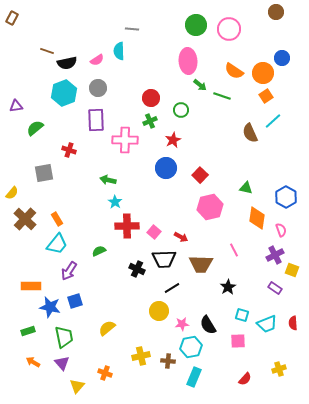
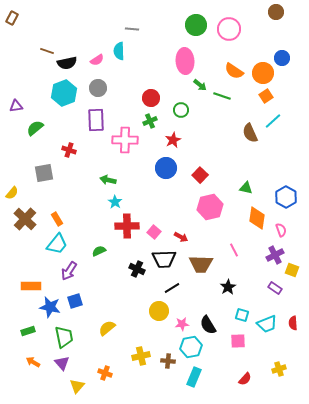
pink ellipse at (188, 61): moved 3 px left
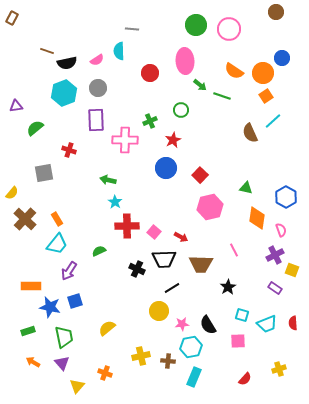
red circle at (151, 98): moved 1 px left, 25 px up
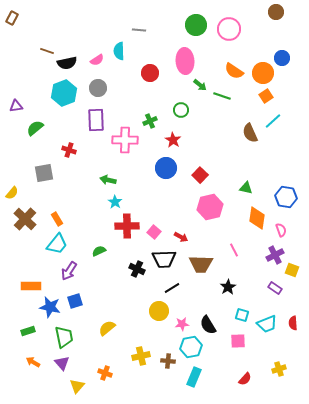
gray line at (132, 29): moved 7 px right, 1 px down
red star at (173, 140): rotated 14 degrees counterclockwise
blue hexagon at (286, 197): rotated 20 degrees counterclockwise
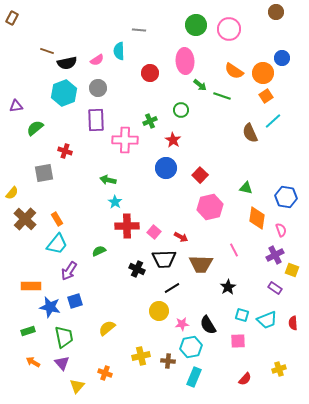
red cross at (69, 150): moved 4 px left, 1 px down
cyan trapezoid at (267, 324): moved 4 px up
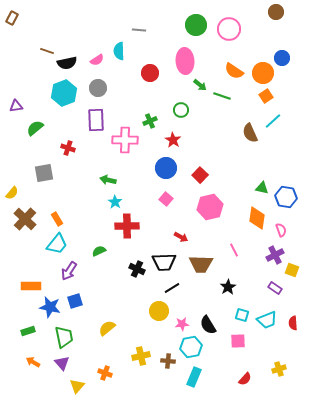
red cross at (65, 151): moved 3 px right, 3 px up
green triangle at (246, 188): moved 16 px right
pink square at (154, 232): moved 12 px right, 33 px up
black trapezoid at (164, 259): moved 3 px down
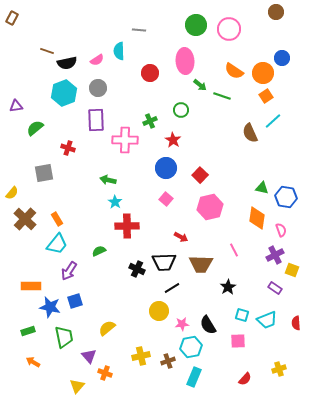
red semicircle at (293, 323): moved 3 px right
brown cross at (168, 361): rotated 24 degrees counterclockwise
purple triangle at (62, 363): moved 27 px right, 7 px up
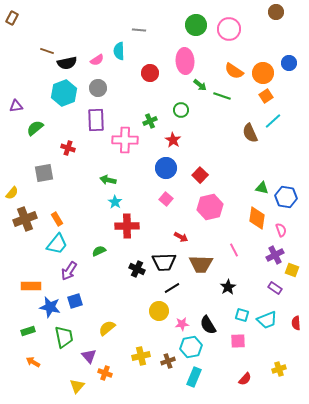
blue circle at (282, 58): moved 7 px right, 5 px down
brown cross at (25, 219): rotated 25 degrees clockwise
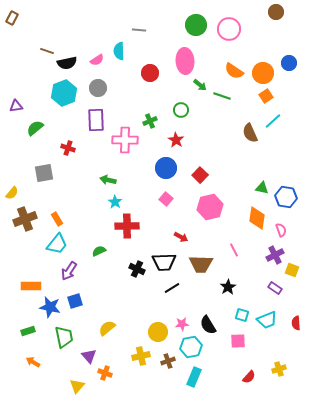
red star at (173, 140): moved 3 px right
yellow circle at (159, 311): moved 1 px left, 21 px down
red semicircle at (245, 379): moved 4 px right, 2 px up
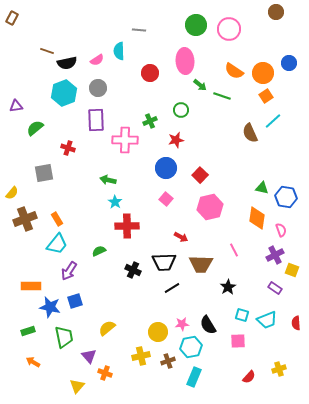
red star at (176, 140): rotated 28 degrees clockwise
black cross at (137, 269): moved 4 px left, 1 px down
